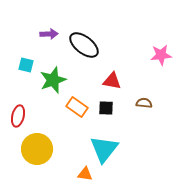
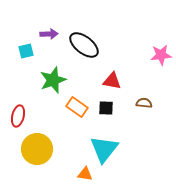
cyan square: moved 14 px up; rotated 28 degrees counterclockwise
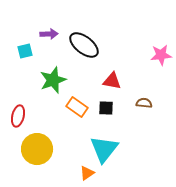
cyan square: moved 1 px left
orange triangle: moved 2 px right, 1 px up; rotated 42 degrees counterclockwise
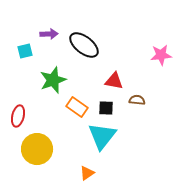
red triangle: moved 2 px right
brown semicircle: moved 7 px left, 3 px up
cyan triangle: moved 2 px left, 13 px up
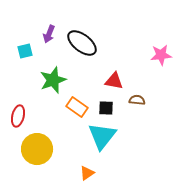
purple arrow: rotated 114 degrees clockwise
black ellipse: moved 2 px left, 2 px up
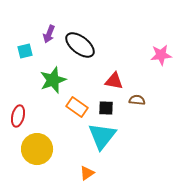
black ellipse: moved 2 px left, 2 px down
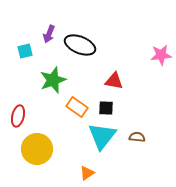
black ellipse: rotated 16 degrees counterclockwise
brown semicircle: moved 37 px down
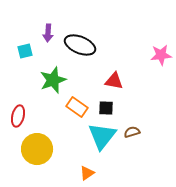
purple arrow: moved 1 px left, 1 px up; rotated 18 degrees counterclockwise
brown semicircle: moved 5 px left, 5 px up; rotated 21 degrees counterclockwise
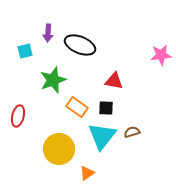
yellow circle: moved 22 px right
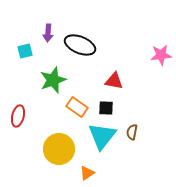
brown semicircle: rotated 63 degrees counterclockwise
